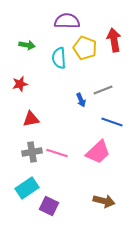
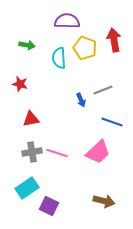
red star: rotated 28 degrees clockwise
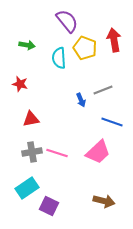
purple semicircle: rotated 50 degrees clockwise
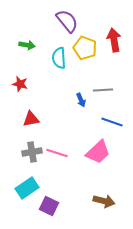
gray line: rotated 18 degrees clockwise
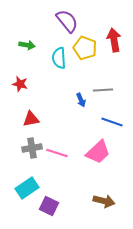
gray cross: moved 4 px up
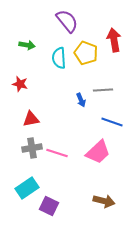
yellow pentagon: moved 1 px right, 5 px down
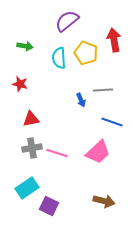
purple semicircle: rotated 90 degrees counterclockwise
green arrow: moved 2 px left, 1 px down
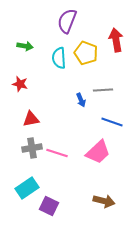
purple semicircle: rotated 30 degrees counterclockwise
red arrow: moved 2 px right
